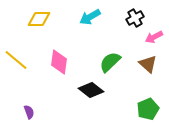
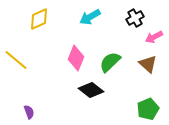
yellow diamond: rotated 25 degrees counterclockwise
pink diamond: moved 17 px right, 4 px up; rotated 15 degrees clockwise
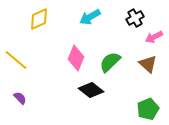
purple semicircle: moved 9 px left, 14 px up; rotated 24 degrees counterclockwise
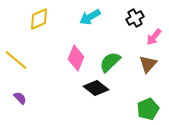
pink arrow: rotated 24 degrees counterclockwise
brown triangle: rotated 30 degrees clockwise
black diamond: moved 5 px right, 2 px up
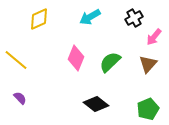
black cross: moved 1 px left
black diamond: moved 16 px down
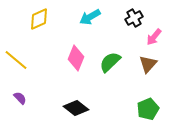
black diamond: moved 20 px left, 4 px down
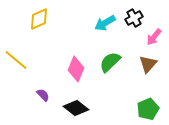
cyan arrow: moved 15 px right, 6 px down
pink diamond: moved 11 px down
purple semicircle: moved 23 px right, 3 px up
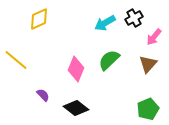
green semicircle: moved 1 px left, 2 px up
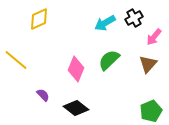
green pentagon: moved 3 px right, 2 px down
